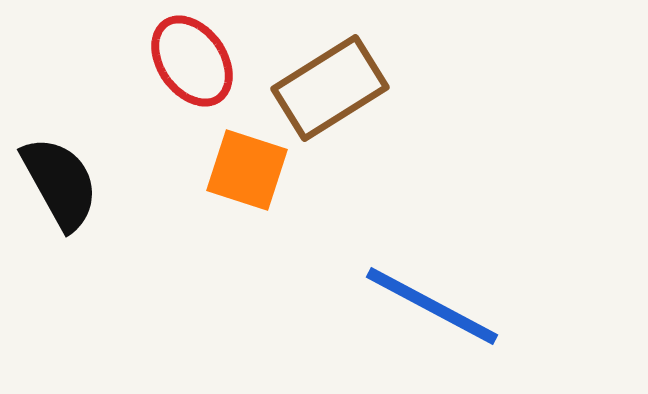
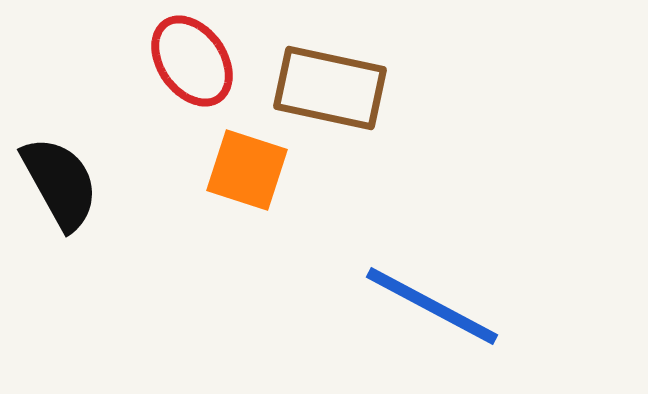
brown rectangle: rotated 44 degrees clockwise
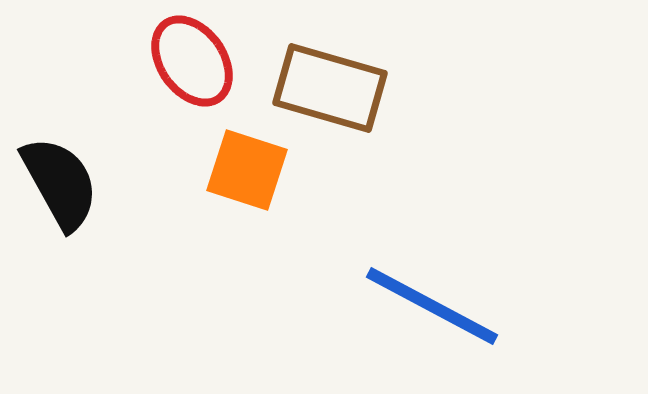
brown rectangle: rotated 4 degrees clockwise
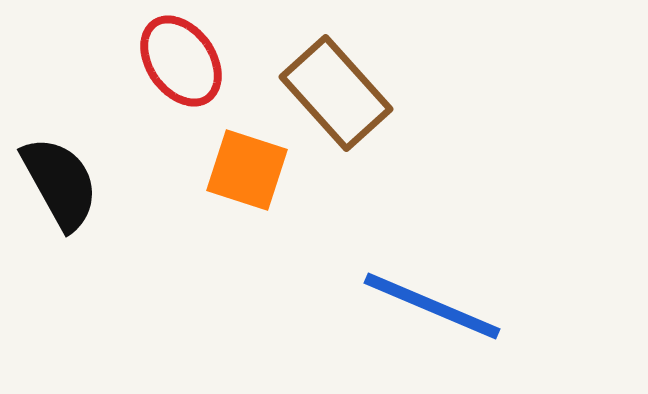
red ellipse: moved 11 px left
brown rectangle: moved 6 px right, 5 px down; rotated 32 degrees clockwise
blue line: rotated 5 degrees counterclockwise
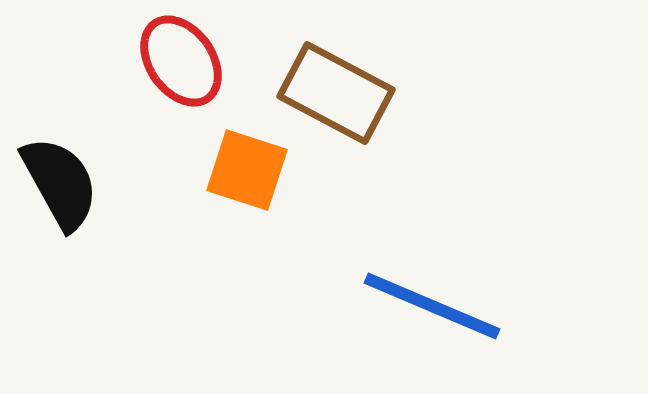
brown rectangle: rotated 20 degrees counterclockwise
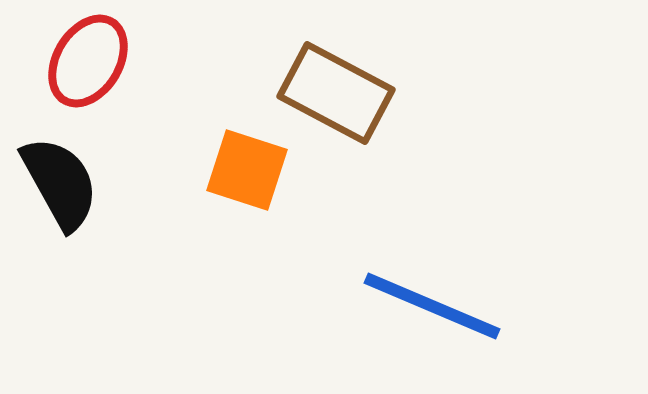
red ellipse: moved 93 px left; rotated 66 degrees clockwise
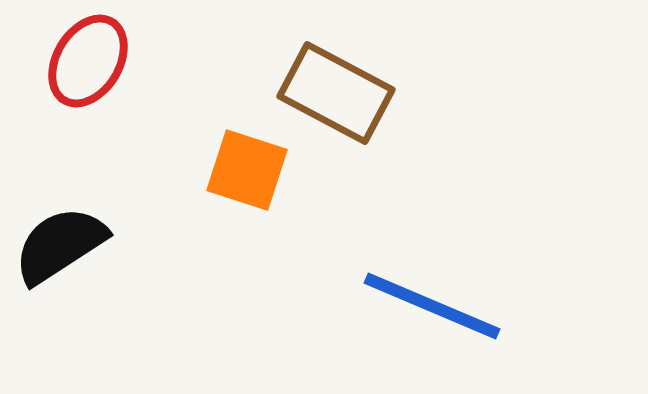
black semicircle: moved 62 px down; rotated 94 degrees counterclockwise
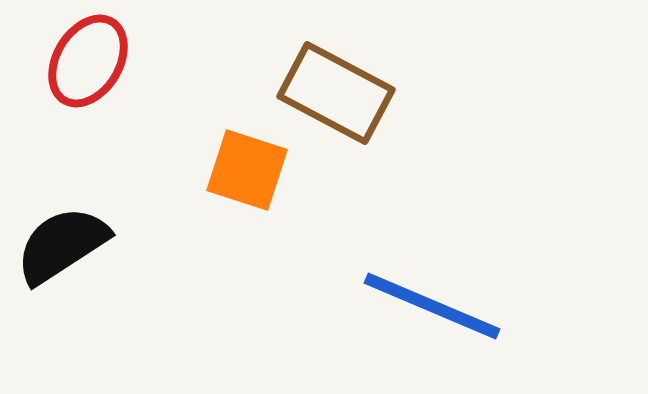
black semicircle: moved 2 px right
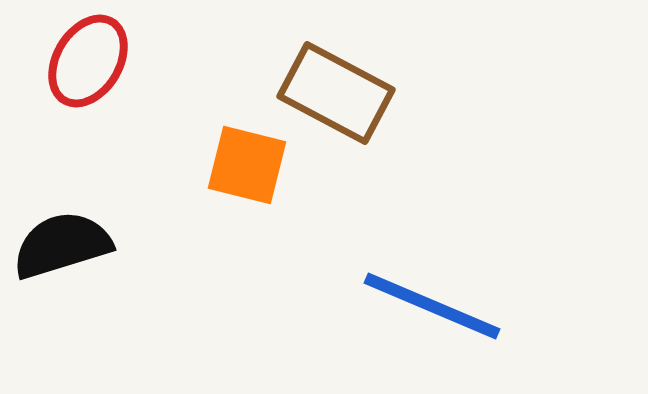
orange square: moved 5 px up; rotated 4 degrees counterclockwise
black semicircle: rotated 16 degrees clockwise
